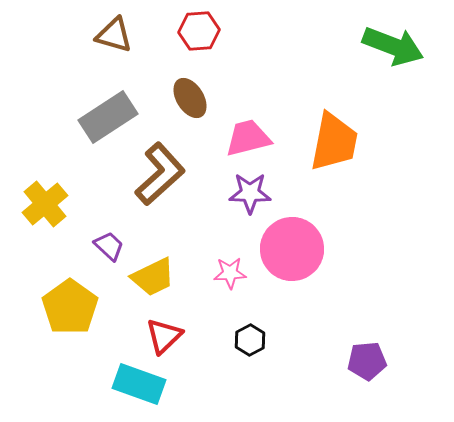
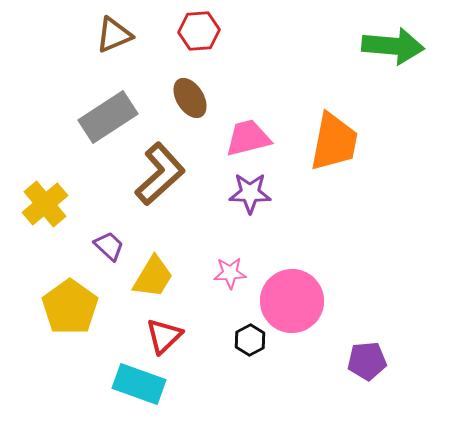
brown triangle: rotated 39 degrees counterclockwise
green arrow: rotated 16 degrees counterclockwise
pink circle: moved 52 px down
yellow trapezoid: rotated 33 degrees counterclockwise
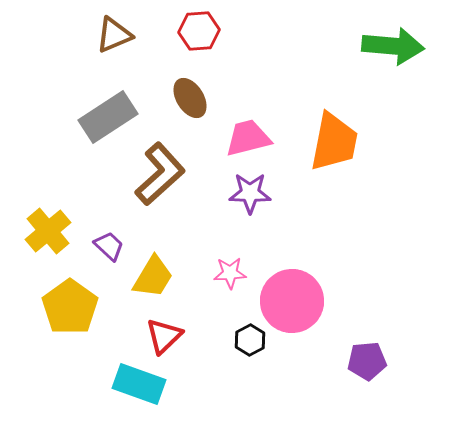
yellow cross: moved 3 px right, 27 px down
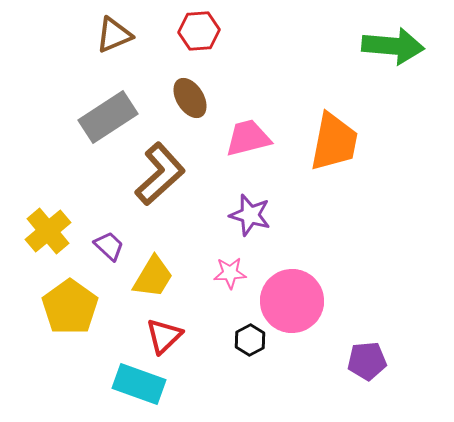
purple star: moved 22 px down; rotated 15 degrees clockwise
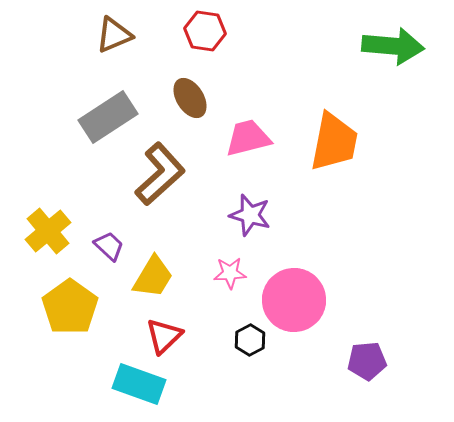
red hexagon: moved 6 px right; rotated 12 degrees clockwise
pink circle: moved 2 px right, 1 px up
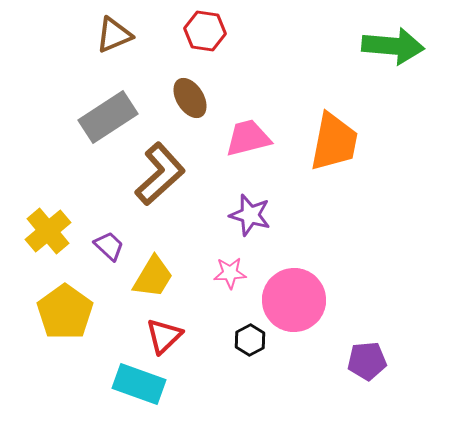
yellow pentagon: moved 5 px left, 5 px down
